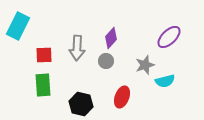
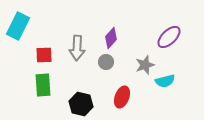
gray circle: moved 1 px down
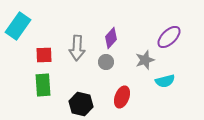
cyan rectangle: rotated 8 degrees clockwise
gray star: moved 5 px up
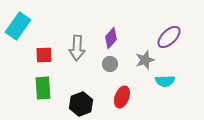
gray circle: moved 4 px right, 2 px down
cyan semicircle: rotated 12 degrees clockwise
green rectangle: moved 3 px down
black hexagon: rotated 25 degrees clockwise
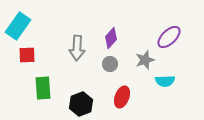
red square: moved 17 px left
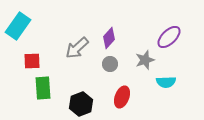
purple diamond: moved 2 px left
gray arrow: rotated 45 degrees clockwise
red square: moved 5 px right, 6 px down
cyan semicircle: moved 1 px right, 1 px down
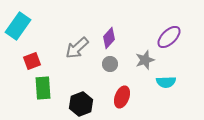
red square: rotated 18 degrees counterclockwise
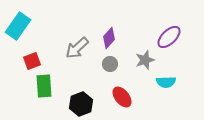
green rectangle: moved 1 px right, 2 px up
red ellipse: rotated 60 degrees counterclockwise
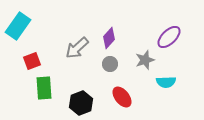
green rectangle: moved 2 px down
black hexagon: moved 1 px up
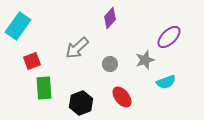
purple diamond: moved 1 px right, 20 px up
cyan semicircle: rotated 18 degrees counterclockwise
